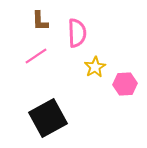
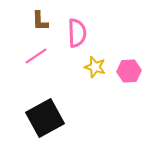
yellow star: rotated 25 degrees counterclockwise
pink hexagon: moved 4 px right, 13 px up
black square: moved 3 px left
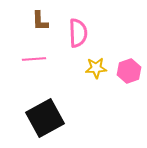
pink semicircle: moved 1 px right
pink line: moved 2 px left, 3 px down; rotated 30 degrees clockwise
yellow star: moved 1 px right, 1 px down; rotated 20 degrees counterclockwise
pink hexagon: rotated 15 degrees counterclockwise
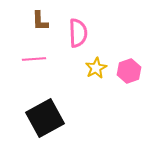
yellow star: rotated 25 degrees counterclockwise
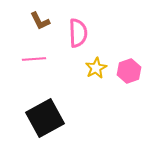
brown L-shape: rotated 25 degrees counterclockwise
